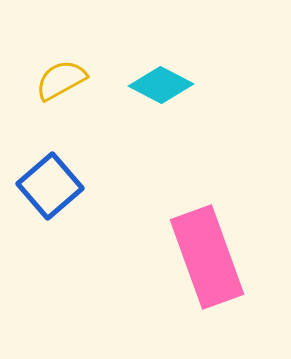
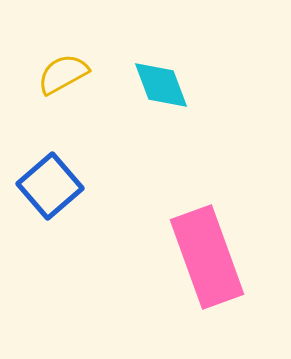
yellow semicircle: moved 2 px right, 6 px up
cyan diamond: rotated 42 degrees clockwise
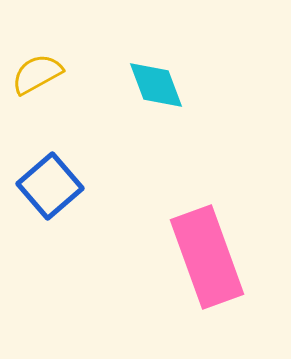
yellow semicircle: moved 26 px left
cyan diamond: moved 5 px left
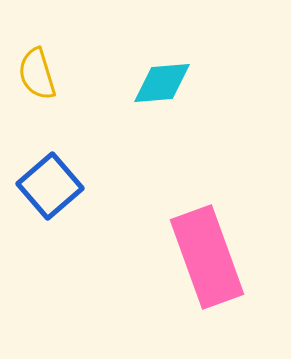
yellow semicircle: rotated 78 degrees counterclockwise
cyan diamond: moved 6 px right, 2 px up; rotated 74 degrees counterclockwise
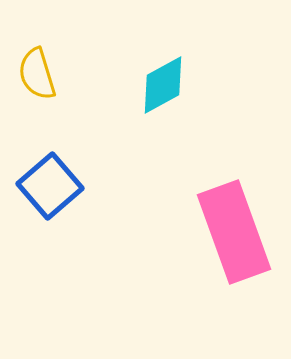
cyan diamond: moved 1 px right, 2 px down; rotated 24 degrees counterclockwise
pink rectangle: moved 27 px right, 25 px up
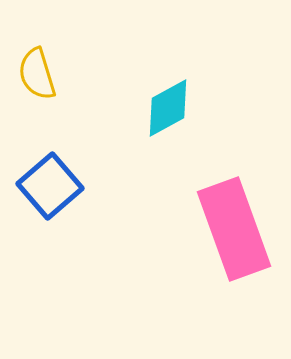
cyan diamond: moved 5 px right, 23 px down
pink rectangle: moved 3 px up
